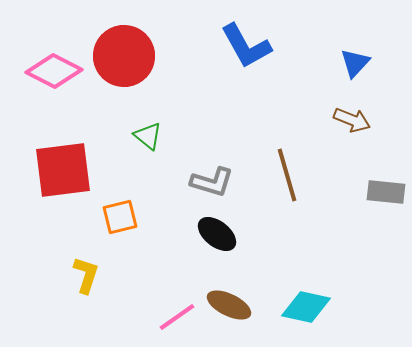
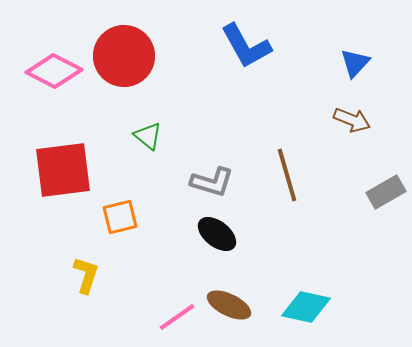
gray rectangle: rotated 36 degrees counterclockwise
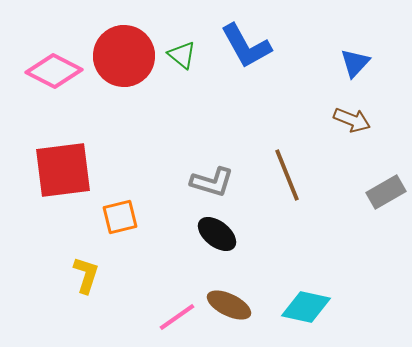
green triangle: moved 34 px right, 81 px up
brown line: rotated 6 degrees counterclockwise
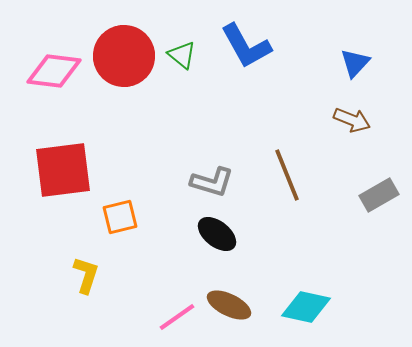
pink diamond: rotated 20 degrees counterclockwise
gray rectangle: moved 7 px left, 3 px down
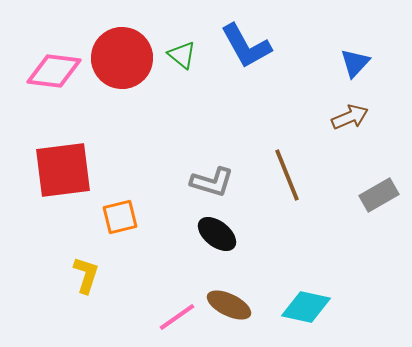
red circle: moved 2 px left, 2 px down
brown arrow: moved 2 px left, 3 px up; rotated 45 degrees counterclockwise
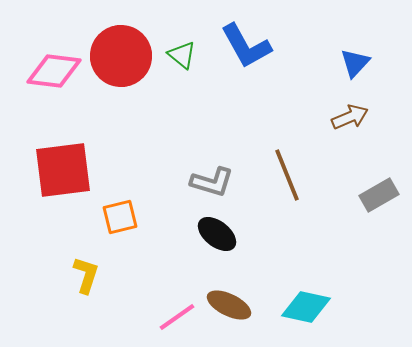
red circle: moved 1 px left, 2 px up
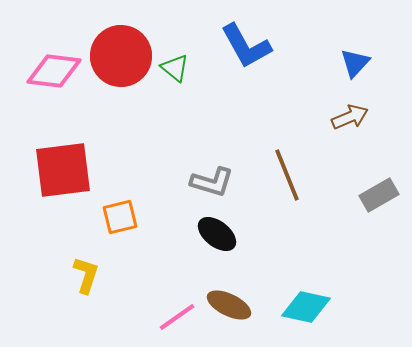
green triangle: moved 7 px left, 13 px down
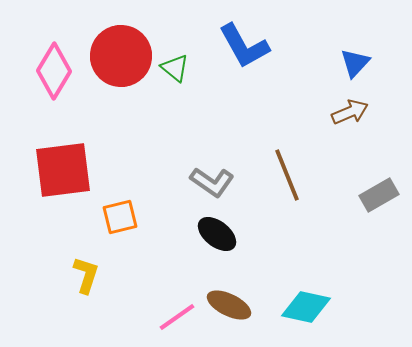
blue L-shape: moved 2 px left
pink diamond: rotated 66 degrees counterclockwise
brown arrow: moved 5 px up
gray L-shape: rotated 18 degrees clockwise
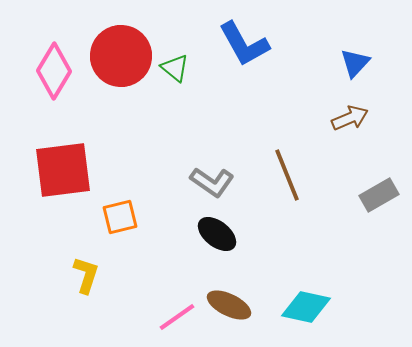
blue L-shape: moved 2 px up
brown arrow: moved 6 px down
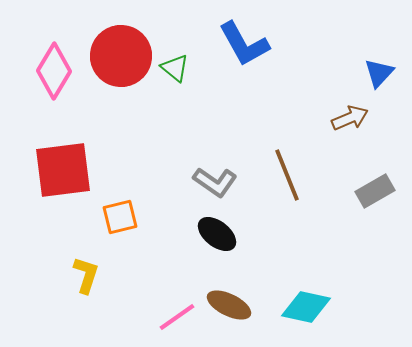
blue triangle: moved 24 px right, 10 px down
gray L-shape: moved 3 px right
gray rectangle: moved 4 px left, 4 px up
